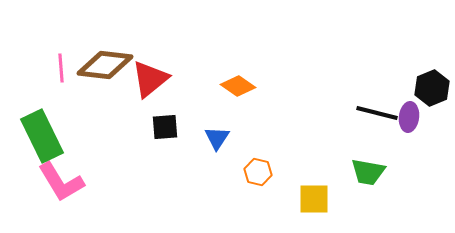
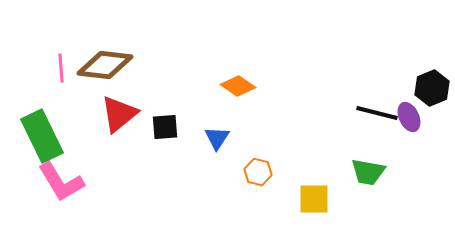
red triangle: moved 31 px left, 35 px down
purple ellipse: rotated 32 degrees counterclockwise
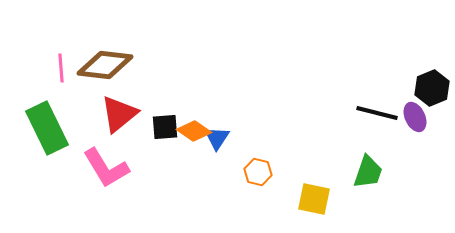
orange diamond: moved 44 px left, 45 px down
purple ellipse: moved 6 px right
green rectangle: moved 5 px right, 8 px up
green trapezoid: rotated 81 degrees counterclockwise
pink L-shape: moved 45 px right, 14 px up
yellow square: rotated 12 degrees clockwise
